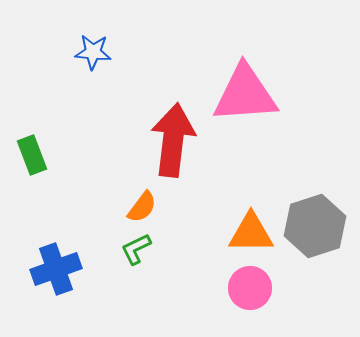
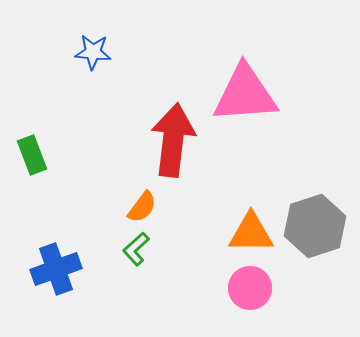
green L-shape: rotated 16 degrees counterclockwise
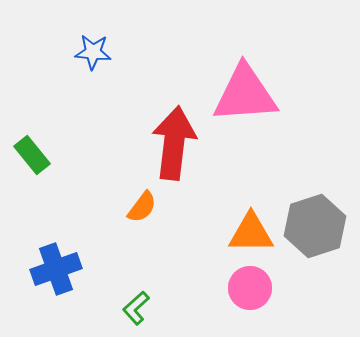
red arrow: moved 1 px right, 3 px down
green rectangle: rotated 18 degrees counterclockwise
green L-shape: moved 59 px down
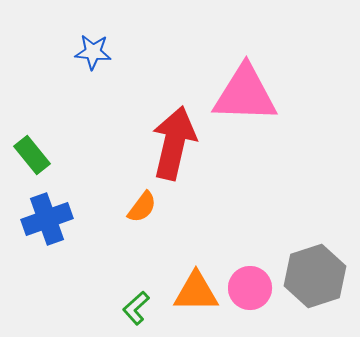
pink triangle: rotated 6 degrees clockwise
red arrow: rotated 6 degrees clockwise
gray hexagon: moved 50 px down
orange triangle: moved 55 px left, 59 px down
blue cross: moved 9 px left, 50 px up
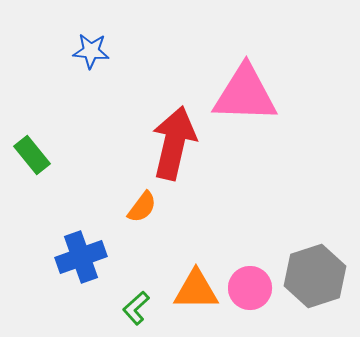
blue star: moved 2 px left, 1 px up
blue cross: moved 34 px right, 38 px down
orange triangle: moved 2 px up
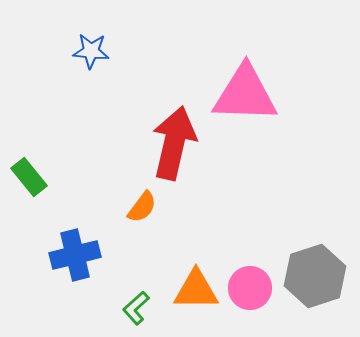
green rectangle: moved 3 px left, 22 px down
blue cross: moved 6 px left, 2 px up; rotated 6 degrees clockwise
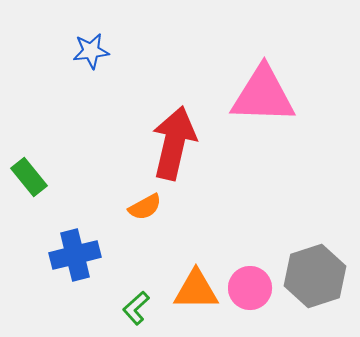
blue star: rotated 12 degrees counterclockwise
pink triangle: moved 18 px right, 1 px down
orange semicircle: moved 3 px right; rotated 24 degrees clockwise
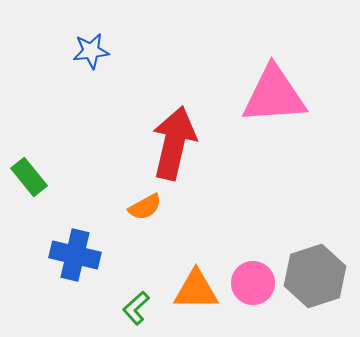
pink triangle: moved 11 px right; rotated 6 degrees counterclockwise
blue cross: rotated 27 degrees clockwise
pink circle: moved 3 px right, 5 px up
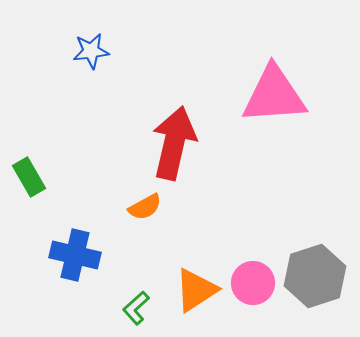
green rectangle: rotated 9 degrees clockwise
orange triangle: rotated 33 degrees counterclockwise
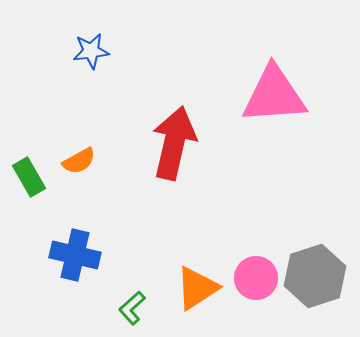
orange semicircle: moved 66 px left, 46 px up
pink circle: moved 3 px right, 5 px up
orange triangle: moved 1 px right, 2 px up
green L-shape: moved 4 px left
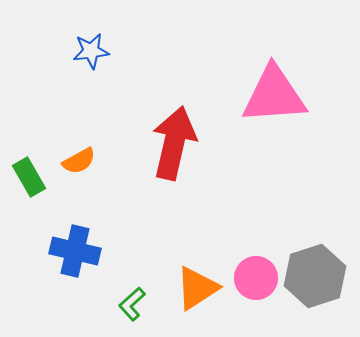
blue cross: moved 4 px up
green L-shape: moved 4 px up
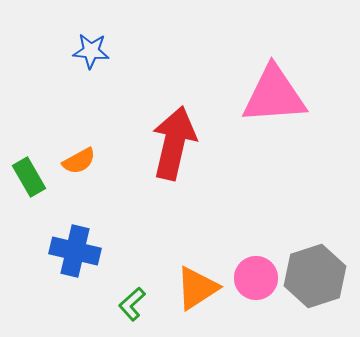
blue star: rotated 12 degrees clockwise
